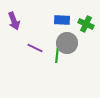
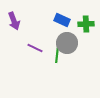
blue rectangle: rotated 21 degrees clockwise
green cross: rotated 28 degrees counterclockwise
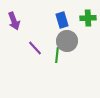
blue rectangle: rotated 49 degrees clockwise
green cross: moved 2 px right, 6 px up
gray circle: moved 2 px up
purple line: rotated 21 degrees clockwise
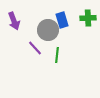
gray circle: moved 19 px left, 11 px up
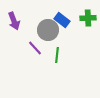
blue rectangle: rotated 35 degrees counterclockwise
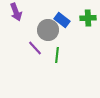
purple arrow: moved 2 px right, 9 px up
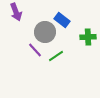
green cross: moved 19 px down
gray circle: moved 3 px left, 2 px down
purple line: moved 2 px down
green line: moved 1 px left, 1 px down; rotated 49 degrees clockwise
